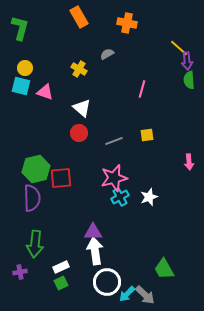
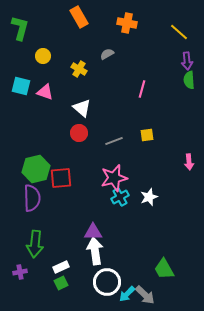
yellow line: moved 16 px up
yellow circle: moved 18 px right, 12 px up
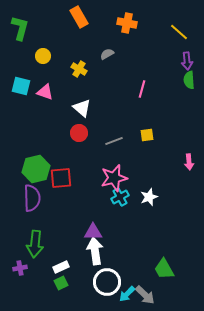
purple cross: moved 4 px up
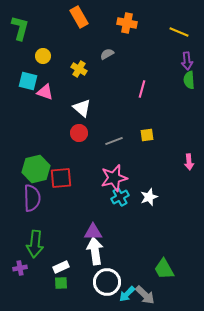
yellow line: rotated 18 degrees counterclockwise
cyan square: moved 7 px right, 5 px up
green square: rotated 24 degrees clockwise
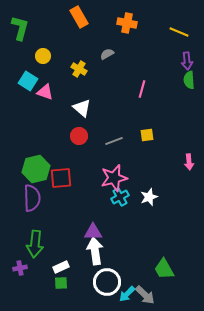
cyan square: rotated 18 degrees clockwise
red circle: moved 3 px down
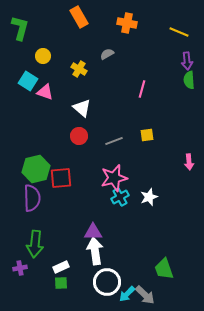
green trapezoid: rotated 10 degrees clockwise
